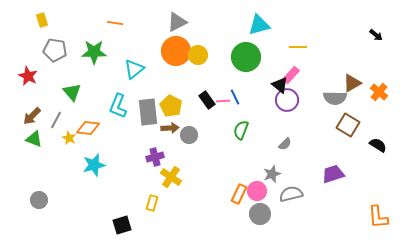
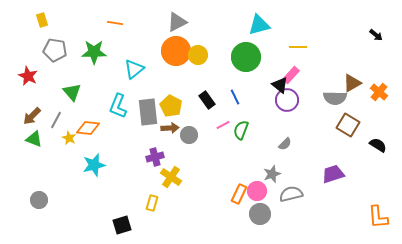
pink line at (223, 101): moved 24 px down; rotated 24 degrees counterclockwise
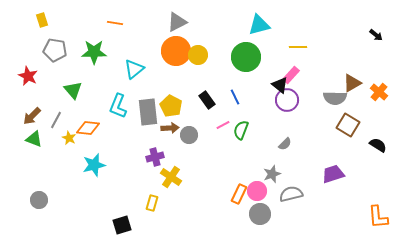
green triangle at (72, 92): moved 1 px right, 2 px up
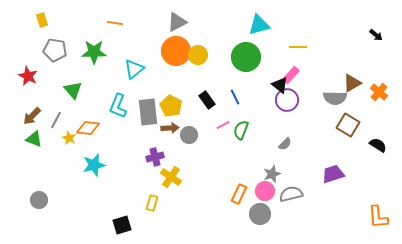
pink circle at (257, 191): moved 8 px right
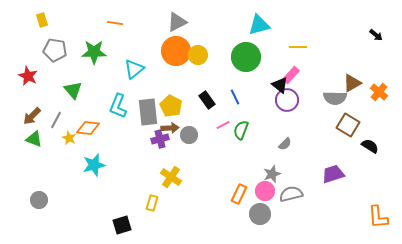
black semicircle at (378, 145): moved 8 px left, 1 px down
purple cross at (155, 157): moved 5 px right, 18 px up
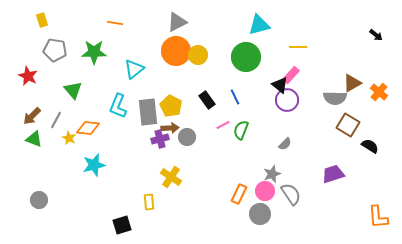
gray circle at (189, 135): moved 2 px left, 2 px down
gray semicircle at (291, 194): rotated 70 degrees clockwise
yellow rectangle at (152, 203): moved 3 px left, 1 px up; rotated 21 degrees counterclockwise
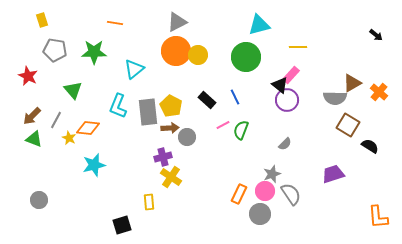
black rectangle at (207, 100): rotated 12 degrees counterclockwise
purple cross at (160, 139): moved 3 px right, 18 px down
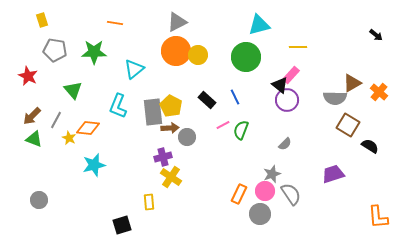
gray rectangle at (148, 112): moved 5 px right
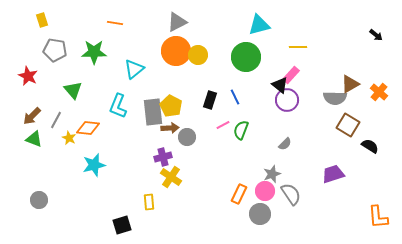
brown triangle at (352, 83): moved 2 px left, 1 px down
black rectangle at (207, 100): moved 3 px right; rotated 66 degrees clockwise
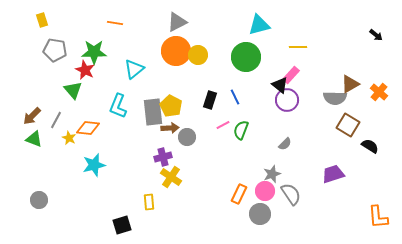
red star at (28, 76): moved 57 px right, 6 px up
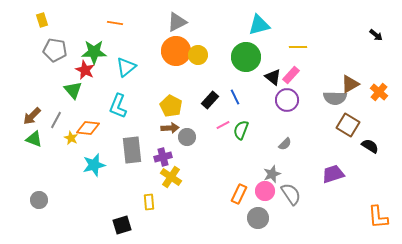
cyan triangle at (134, 69): moved 8 px left, 2 px up
black triangle at (280, 85): moved 7 px left, 8 px up
black rectangle at (210, 100): rotated 24 degrees clockwise
gray rectangle at (153, 112): moved 21 px left, 38 px down
yellow star at (69, 138): moved 2 px right
gray circle at (260, 214): moved 2 px left, 4 px down
